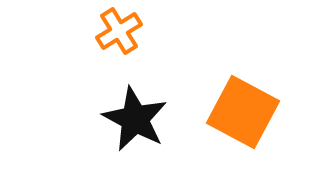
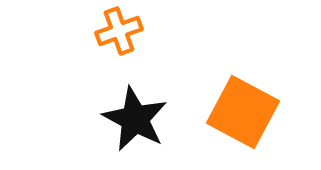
orange cross: rotated 12 degrees clockwise
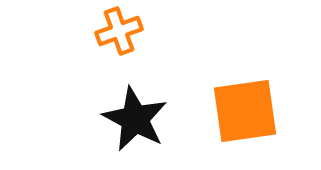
orange square: moved 2 px right, 1 px up; rotated 36 degrees counterclockwise
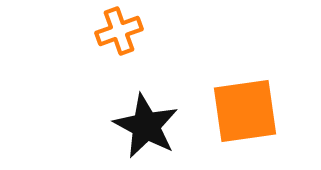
black star: moved 11 px right, 7 px down
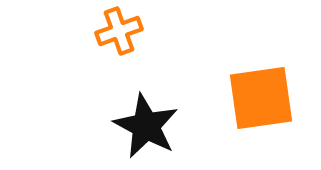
orange square: moved 16 px right, 13 px up
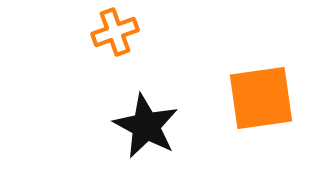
orange cross: moved 4 px left, 1 px down
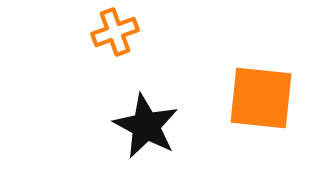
orange square: rotated 14 degrees clockwise
